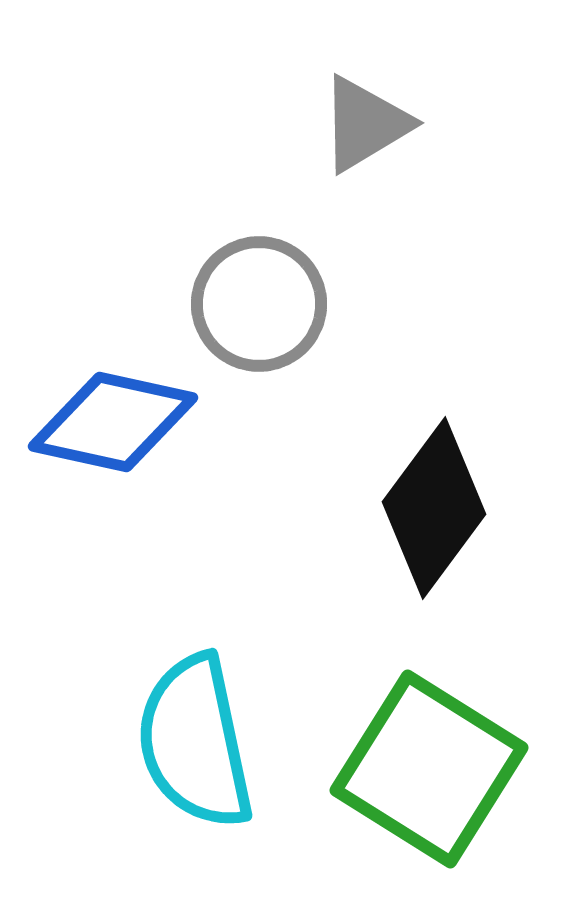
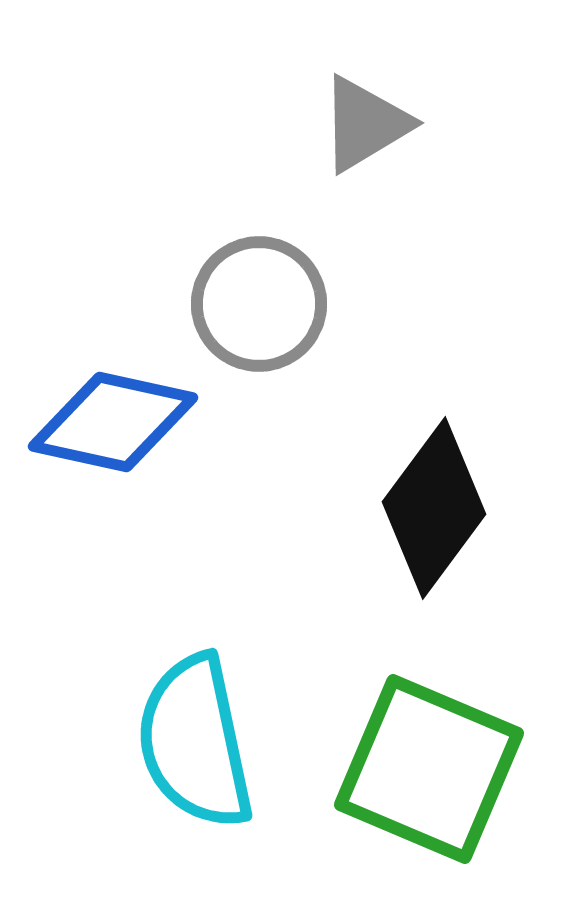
green square: rotated 9 degrees counterclockwise
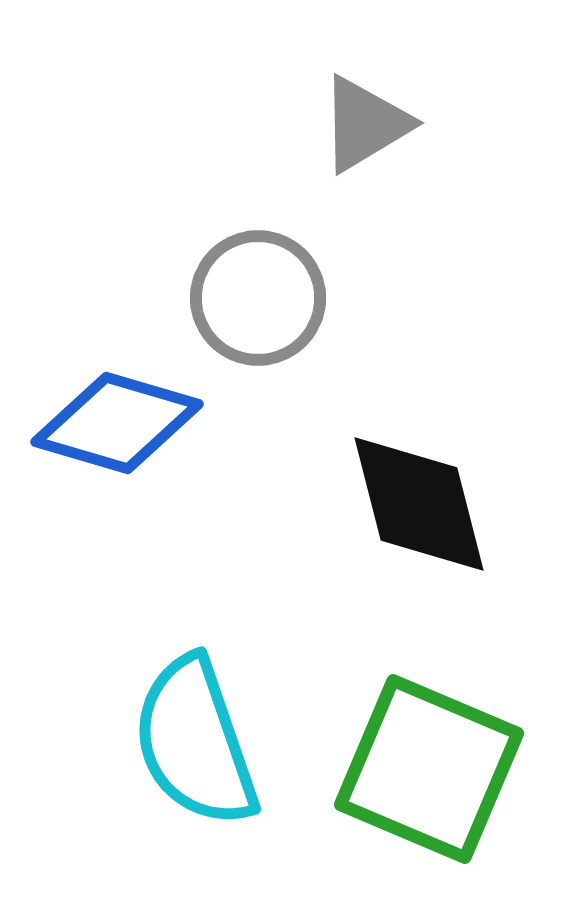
gray circle: moved 1 px left, 6 px up
blue diamond: moved 4 px right, 1 px down; rotated 4 degrees clockwise
black diamond: moved 15 px left, 4 px up; rotated 51 degrees counterclockwise
cyan semicircle: rotated 7 degrees counterclockwise
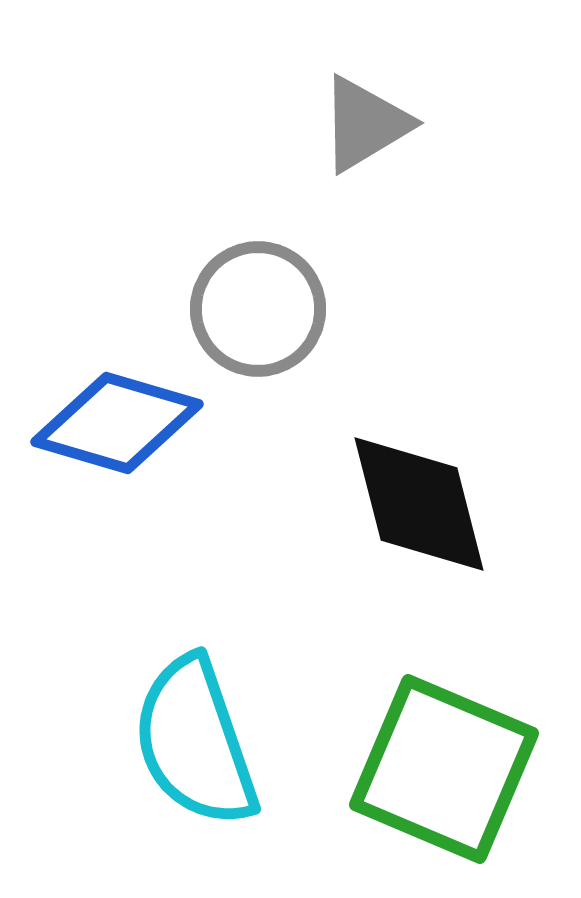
gray circle: moved 11 px down
green square: moved 15 px right
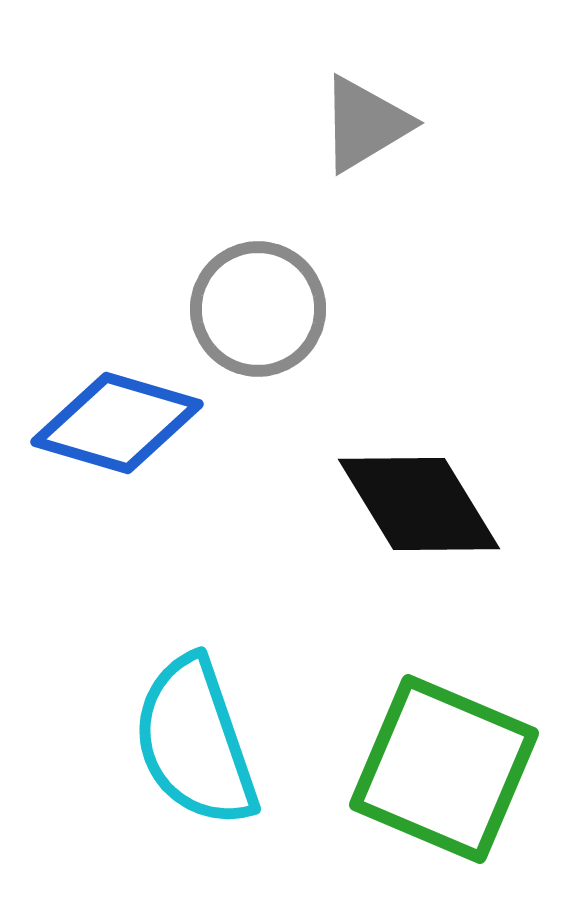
black diamond: rotated 17 degrees counterclockwise
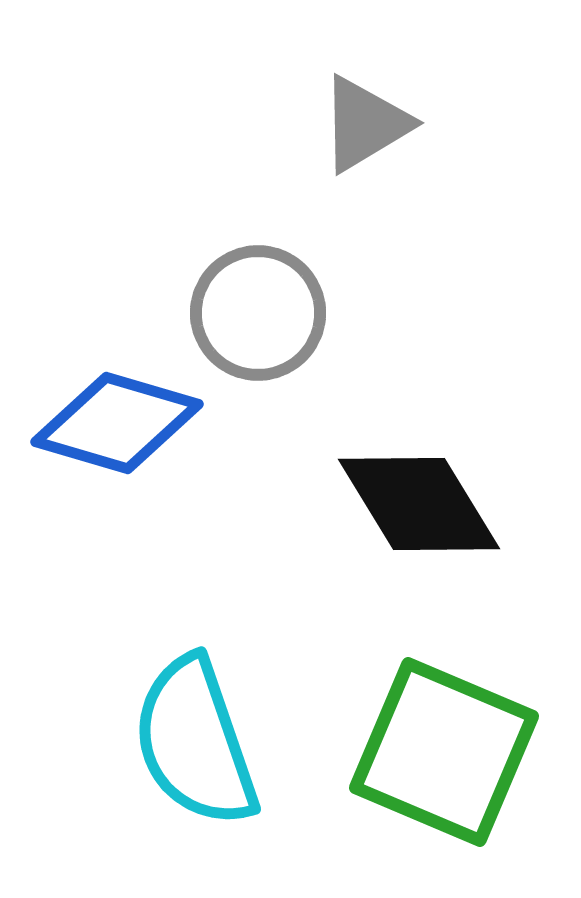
gray circle: moved 4 px down
green square: moved 17 px up
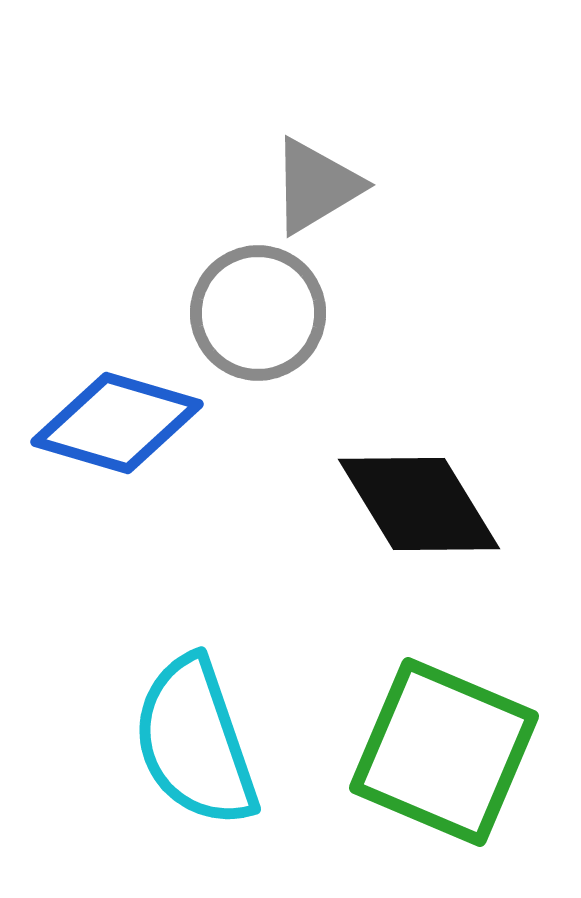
gray triangle: moved 49 px left, 62 px down
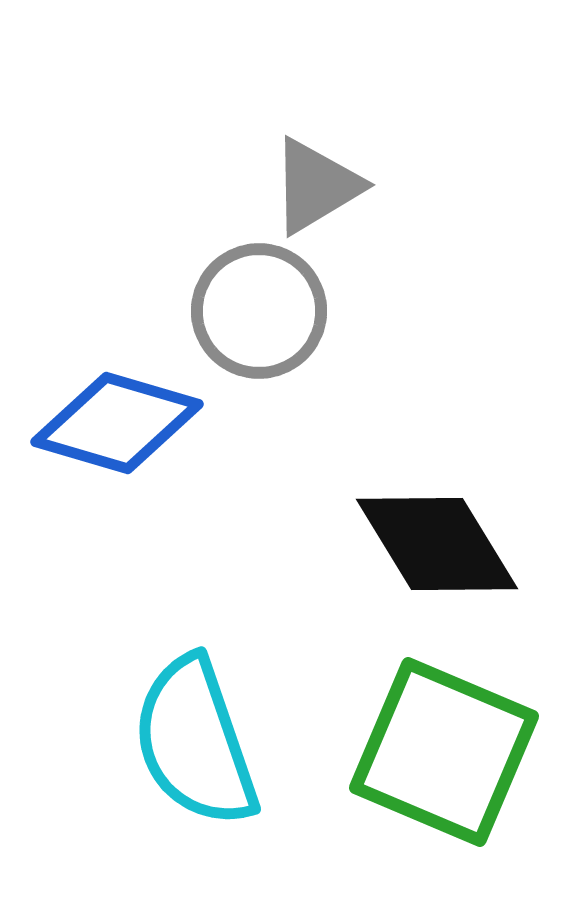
gray circle: moved 1 px right, 2 px up
black diamond: moved 18 px right, 40 px down
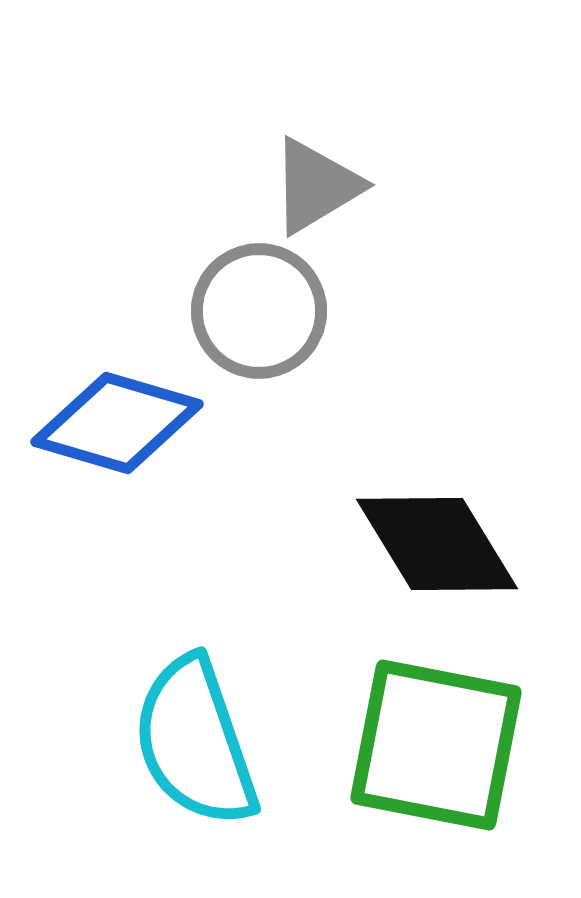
green square: moved 8 px left, 7 px up; rotated 12 degrees counterclockwise
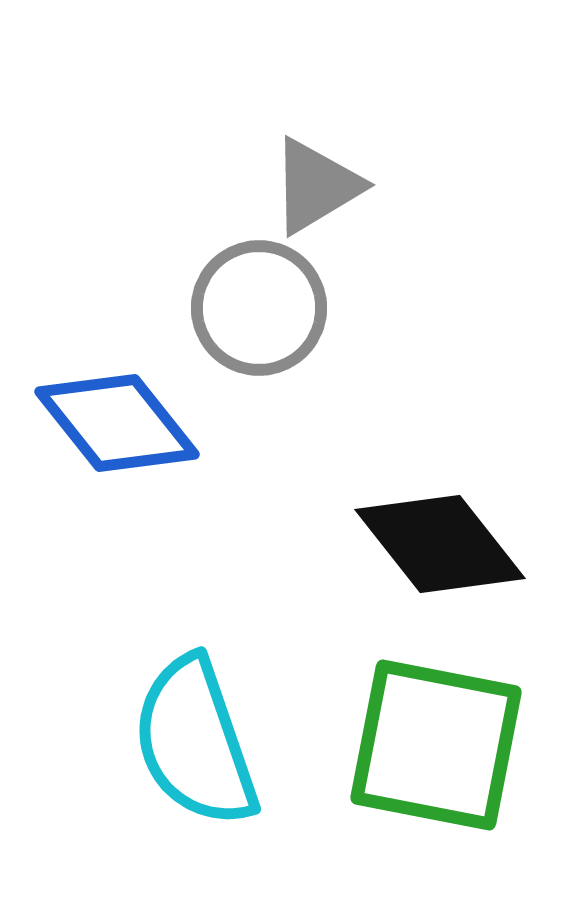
gray circle: moved 3 px up
blue diamond: rotated 35 degrees clockwise
black diamond: moved 3 px right; rotated 7 degrees counterclockwise
